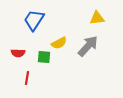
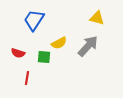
yellow triangle: rotated 21 degrees clockwise
red semicircle: rotated 16 degrees clockwise
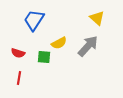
yellow triangle: rotated 28 degrees clockwise
red line: moved 8 px left
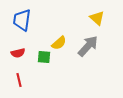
blue trapezoid: moved 12 px left; rotated 25 degrees counterclockwise
yellow semicircle: rotated 14 degrees counterclockwise
red semicircle: rotated 32 degrees counterclockwise
red line: moved 2 px down; rotated 24 degrees counterclockwise
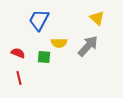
blue trapezoid: moved 17 px right; rotated 20 degrees clockwise
yellow semicircle: rotated 42 degrees clockwise
red semicircle: rotated 144 degrees counterclockwise
red line: moved 2 px up
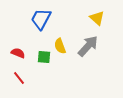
blue trapezoid: moved 2 px right, 1 px up
yellow semicircle: moved 1 px right, 3 px down; rotated 70 degrees clockwise
red line: rotated 24 degrees counterclockwise
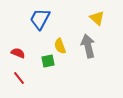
blue trapezoid: moved 1 px left
gray arrow: rotated 55 degrees counterclockwise
green square: moved 4 px right, 4 px down; rotated 16 degrees counterclockwise
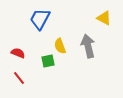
yellow triangle: moved 7 px right; rotated 14 degrees counterclockwise
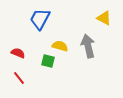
yellow semicircle: rotated 126 degrees clockwise
green square: rotated 24 degrees clockwise
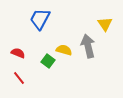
yellow triangle: moved 1 px right, 6 px down; rotated 28 degrees clockwise
yellow semicircle: moved 4 px right, 4 px down
green square: rotated 24 degrees clockwise
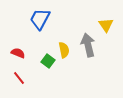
yellow triangle: moved 1 px right, 1 px down
gray arrow: moved 1 px up
yellow semicircle: rotated 63 degrees clockwise
